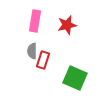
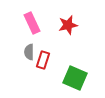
pink rectangle: moved 3 px left, 2 px down; rotated 35 degrees counterclockwise
red star: moved 1 px right
gray semicircle: moved 3 px left, 1 px down
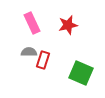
gray semicircle: rotated 91 degrees clockwise
green square: moved 6 px right, 5 px up
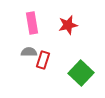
pink rectangle: rotated 15 degrees clockwise
green square: rotated 20 degrees clockwise
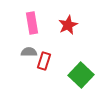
red star: rotated 12 degrees counterclockwise
red rectangle: moved 1 px right, 1 px down
green square: moved 2 px down
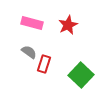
pink rectangle: rotated 65 degrees counterclockwise
gray semicircle: rotated 35 degrees clockwise
red rectangle: moved 3 px down
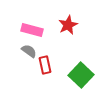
pink rectangle: moved 7 px down
gray semicircle: moved 1 px up
red rectangle: moved 1 px right, 1 px down; rotated 30 degrees counterclockwise
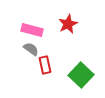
red star: moved 1 px up
gray semicircle: moved 2 px right, 2 px up
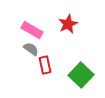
pink rectangle: rotated 15 degrees clockwise
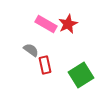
pink rectangle: moved 14 px right, 6 px up
gray semicircle: moved 1 px down
green square: rotated 15 degrees clockwise
